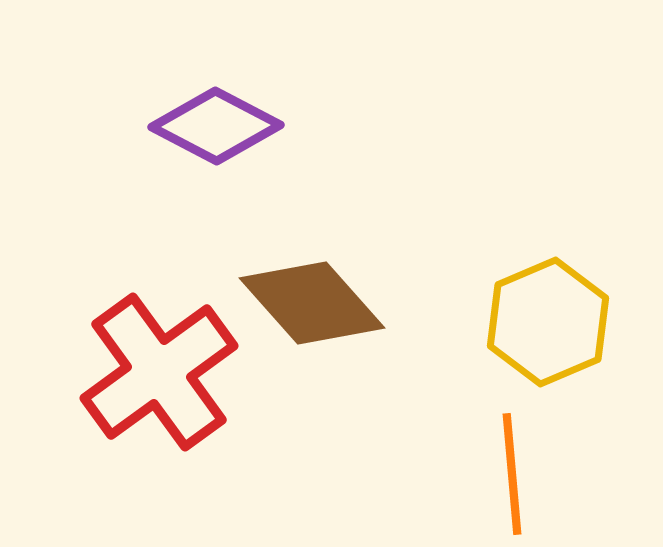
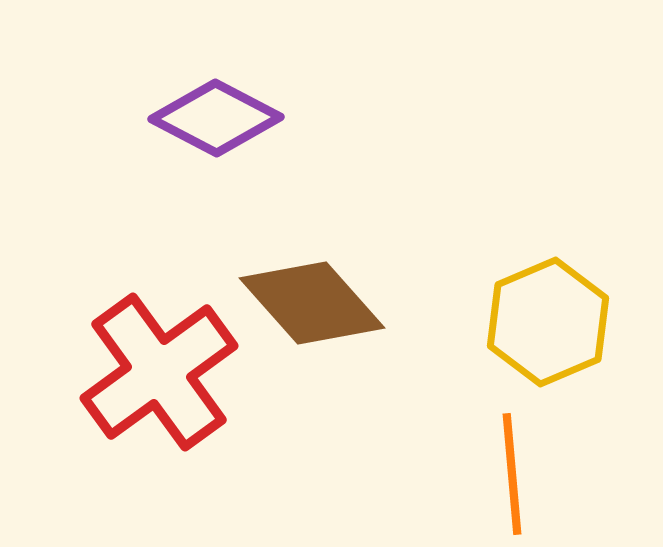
purple diamond: moved 8 px up
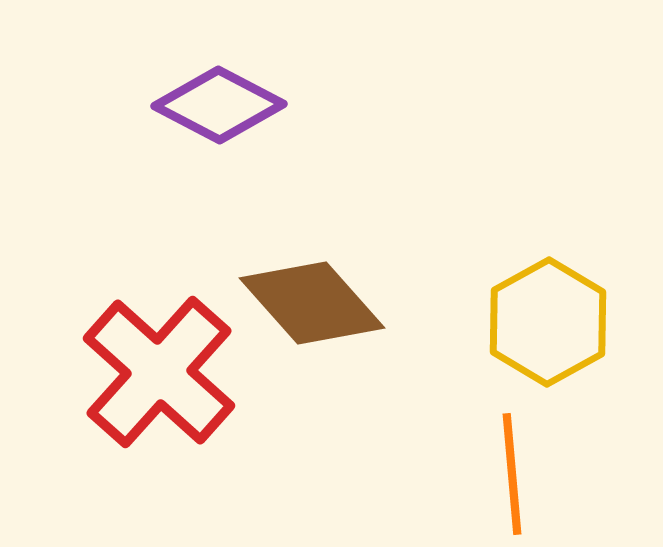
purple diamond: moved 3 px right, 13 px up
yellow hexagon: rotated 6 degrees counterclockwise
red cross: rotated 12 degrees counterclockwise
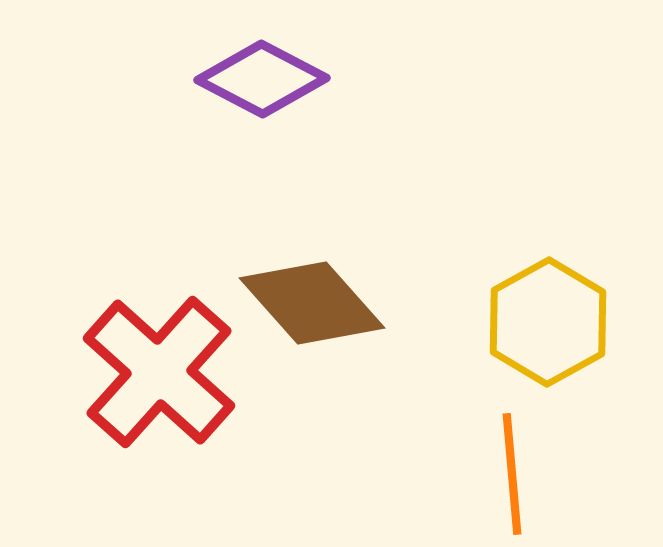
purple diamond: moved 43 px right, 26 px up
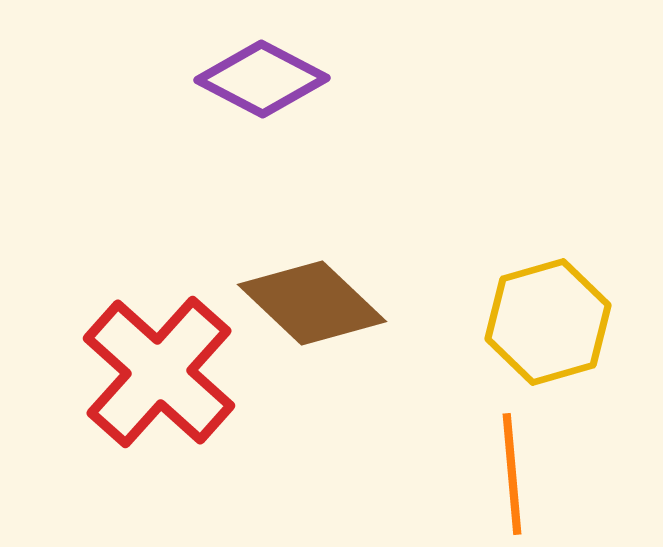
brown diamond: rotated 5 degrees counterclockwise
yellow hexagon: rotated 13 degrees clockwise
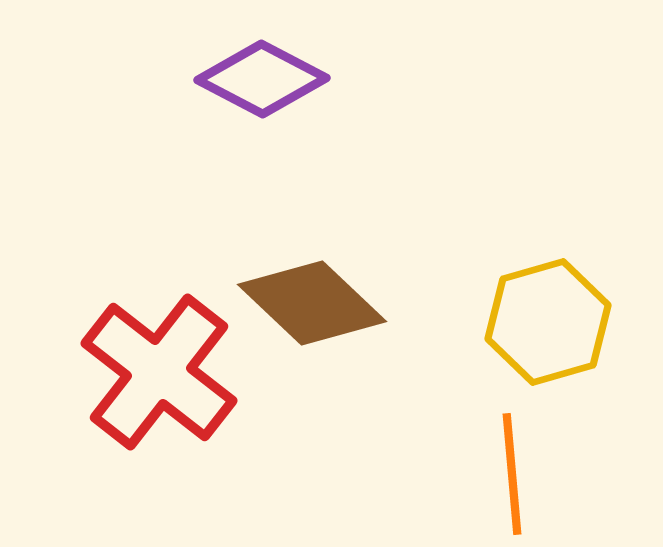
red cross: rotated 4 degrees counterclockwise
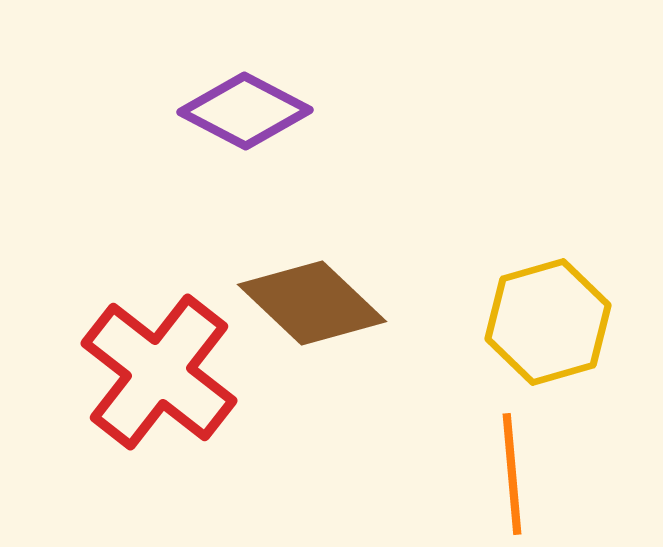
purple diamond: moved 17 px left, 32 px down
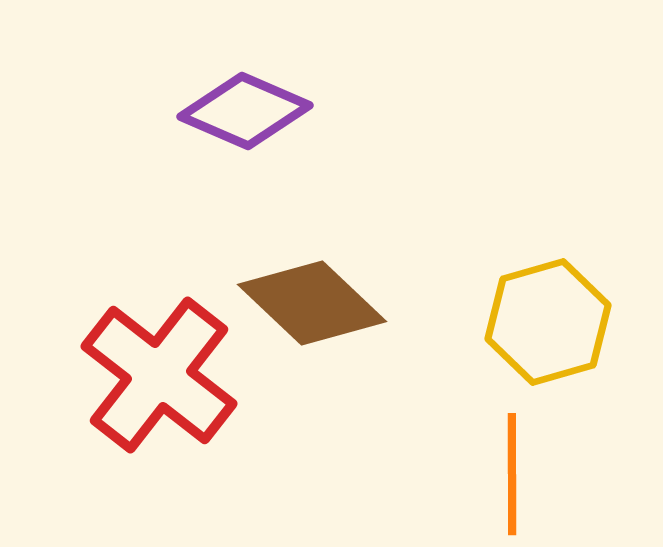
purple diamond: rotated 4 degrees counterclockwise
red cross: moved 3 px down
orange line: rotated 5 degrees clockwise
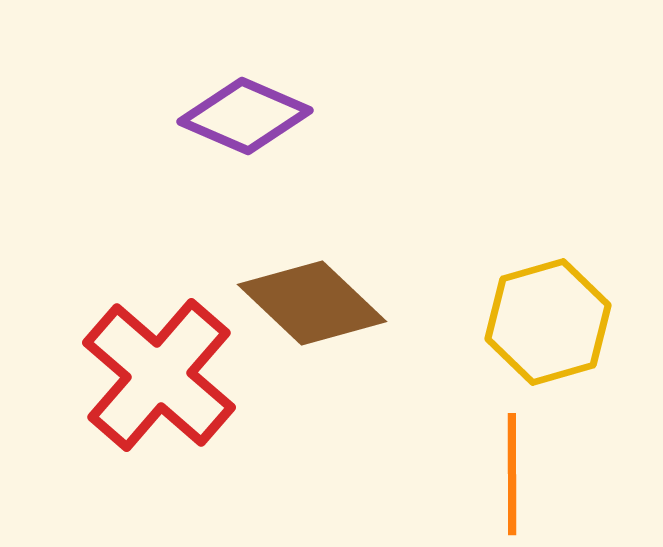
purple diamond: moved 5 px down
red cross: rotated 3 degrees clockwise
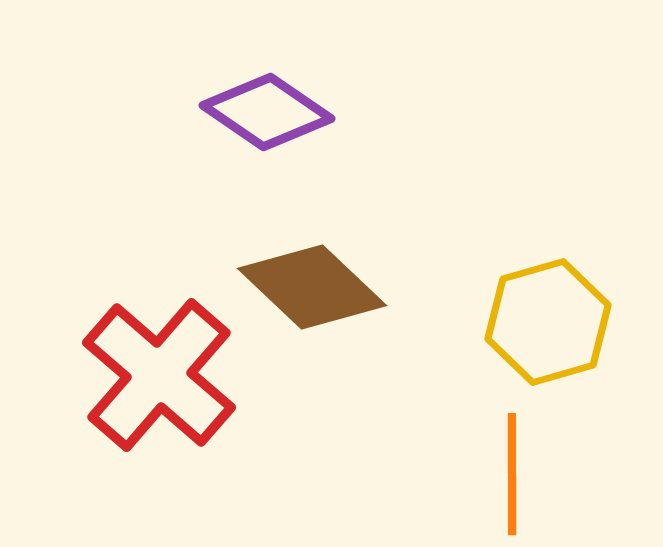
purple diamond: moved 22 px right, 4 px up; rotated 11 degrees clockwise
brown diamond: moved 16 px up
